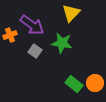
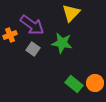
gray square: moved 2 px left, 2 px up
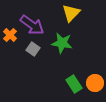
orange cross: rotated 24 degrees counterclockwise
green rectangle: rotated 18 degrees clockwise
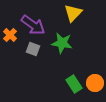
yellow triangle: moved 2 px right
purple arrow: moved 1 px right
gray square: rotated 16 degrees counterclockwise
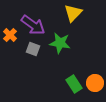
green star: moved 2 px left
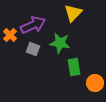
purple arrow: rotated 60 degrees counterclockwise
green rectangle: moved 17 px up; rotated 24 degrees clockwise
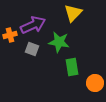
orange cross: rotated 32 degrees clockwise
green star: moved 1 px left, 1 px up
gray square: moved 1 px left
green rectangle: moved 2 px left
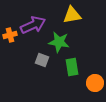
yellow triangle: moved 1 px left, 2 px down; rotated 36 degrees clockwise
gray square: moved 10 px right, 11 px down
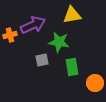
gray square: rotated 32 degrees counterclockwise
